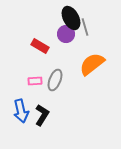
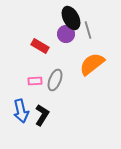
gray line: moved 3 px right, 3 px down
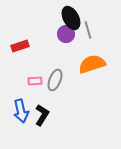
red rectangle: moved 20 px left; rotated 48 degrees counterclockwise
orange semicircle: rotated 20 degrees clockwise
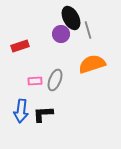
purple circle: moved 5 px left
blue arrow: rotated 20 degrees clockwise
black L-shape: moved 1 px right, 1 px up; rotated 125 degrees counterclockwise
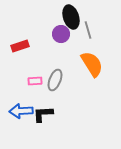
black ellipse: moved 1 px up; rotated 10 degrees clockwise
orange semicircle: rotated 76 degrees clockwise
blue arrow: rotated 80 degrees clockwise
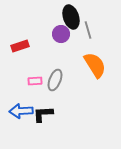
orange semicircle: moved 3 px right, 1 px down
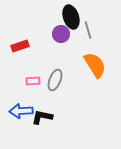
pink rectangle: moved 2 px left
black L-shape: moved 1 px left, 3 px down; rotated 15 degrees clockwise
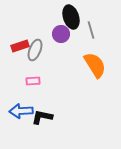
gray line: moved 3 px right
gray ellipse: moved 20 px left, 30 px up
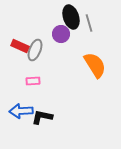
gray line: moved 2 px left, 7 px up
red rectangle: rotated 42 degrees clockwise
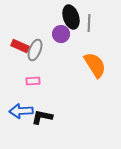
gray line: rotated 18 degrees clockwise
